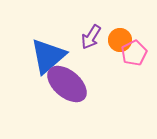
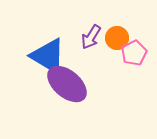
orange circle: moved 3 px left, 2 px up
blue triangle: rotated 48 degrees counterclockwise
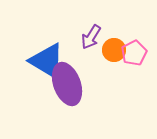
orange circle: moved 3 px left, 12 px down
blue triangle: moved 1 px left, 5 px down
purple ellipse: rotated 30 degrees clockwise
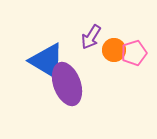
pink pentagon: rotated 10 degrees clockwise
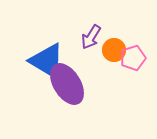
pink pentagon: moved 1 px left, 5 px down
purple ellipse: rotated 12 degrees counterclockwise
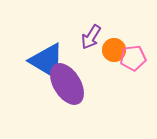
pink pentagon: rotated 10 degrees clockwise
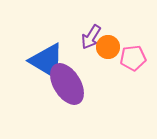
orange circle: moved 6 px left, 3 px up
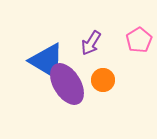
purple arrow: moved 6 px down
orange circle: moved 5 px left, 33 px down
pink pentagon: moved 6 px right, 18 px up; rotated 25 degrees counterclockwise
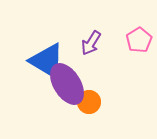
orange circle: moved 14 px left, 22 px down
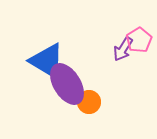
purple arrow: moved 32 px right, 6 px down
